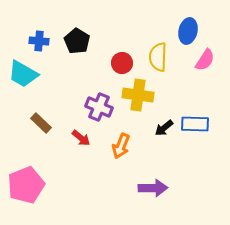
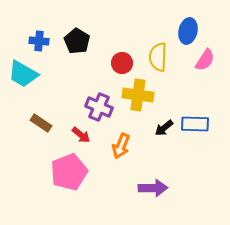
brown rectangle: rotated 10 degrees counterclockwise
red arrow: moved 3 px up
pink pentagon: moved 43 px right, 13 px up
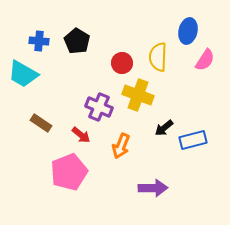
yellow cross: rotated 12 degrees clockwise
blue rectangle: moved 2 px left, 16 px down; rotated 16 degrees counterclockwise
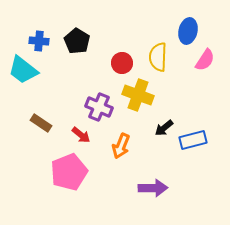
cyan trapezoid: moved 4 px up; rotated 8 degrees clockwise
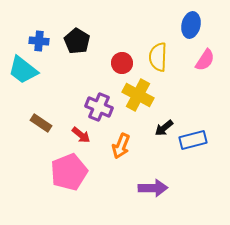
blue ellipse: moved 3 px right, 6 px up
yellow cross: rotated 8 degrees clockwise
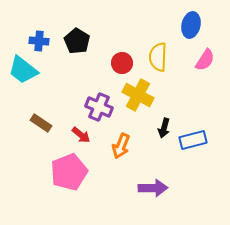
black arrow: rotated 36 degrees counterclockwise
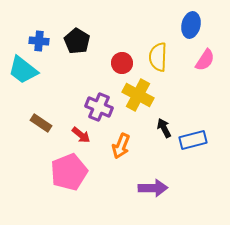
black arrow: rotated 138 degrees clockwise
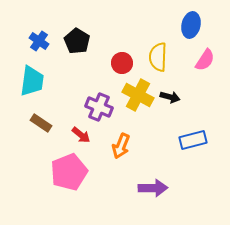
blue cross: rotated 30 degrees clockwise
cyan trapezoid: moved 9 px right, 11 px down; rotated 120 degrees counterclockwise
black arrow: moved 6 px right, 31 px up; rotated 132 degrees clockwise
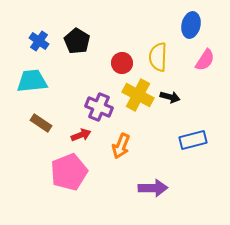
cyan trapezoid: rotated 104 degrees counterclockwise
red arrow: rotated 60 degrees counterclockwise
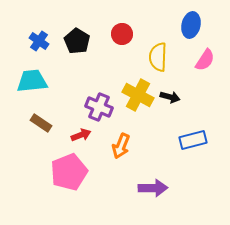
red circle: moved 29 px up
